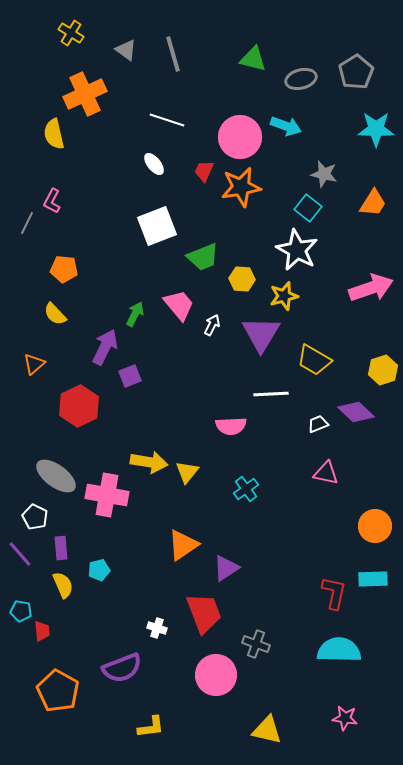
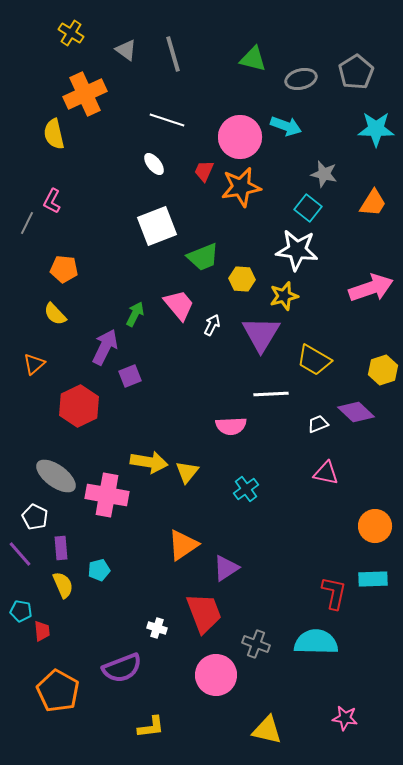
white star at (297, 250): rotated 21 degrees counterclockwise
cyan semicircle at (339, 650): moved 23 px left, 8 px up
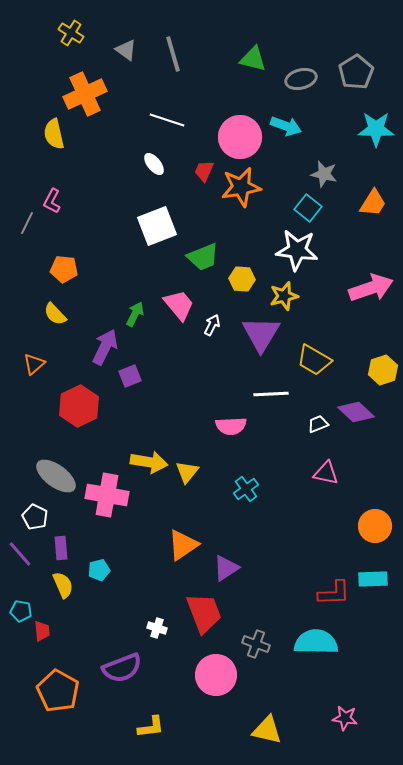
red L-shape at (334, 593): rotated 76 degrees clockwise
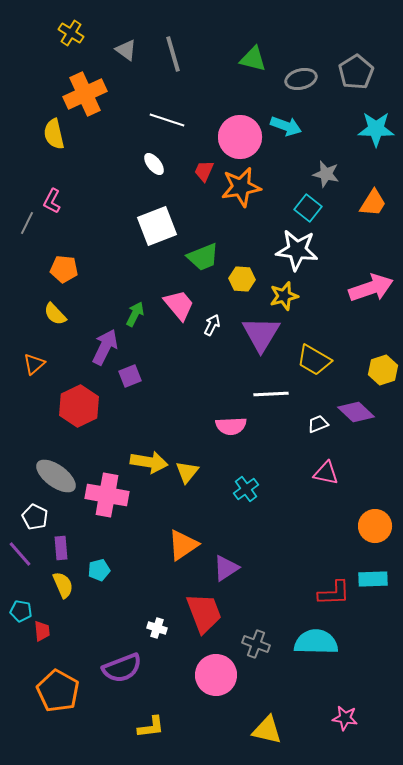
gray star at (324, 174): moved 2 px right
